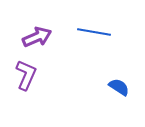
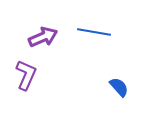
purple arrow: moved 6 px right
blue semicircle: rotated 15 degrees clockwise
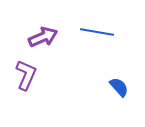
blue line: moved 3 px right
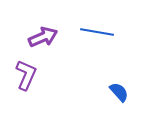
blue semicircle: moved 5 px down
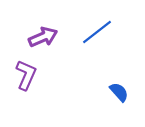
blue line: rotated 48 degrees counterclockwise
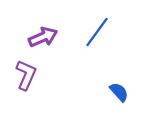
blue line: rotated 16 degrees counterclockwise
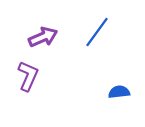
purple L-shape: moved 2 px right, 1 px down
blue semicircle: rotated 55 degrees counterclockwise
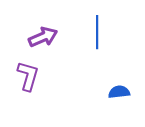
blue line: rotated 36 degrees counterclockwise
purple L-shape: rotated 8 degrees counterclockwise
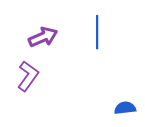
purple L-shape: rotated 20 degrees clockwise
blue semicircle: moved 6 px right, 16 px down
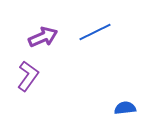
blue line: moved 2 px left; rotated 64 degrees clockwise
